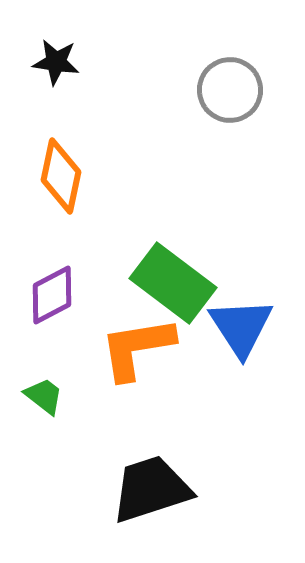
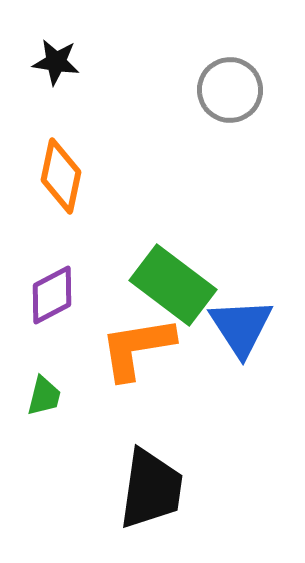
green rectangle: moved 2 px down
green trapezoid: rotated 66 degrees clockwise
black trapezoid: rotated 116 degrees clockwise
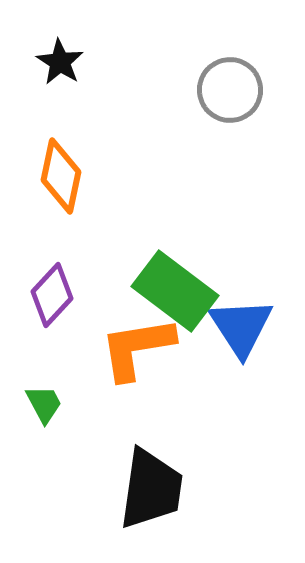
black star: moved 4 px right; rotated 24 degrees clockwise
green rectangle: moved 2 px right, 6 px down
purple diamond: rotated 20 degrees counterclockwise
green trapezoid: moved 8 px down; rotated 42 degrees counterclockwise
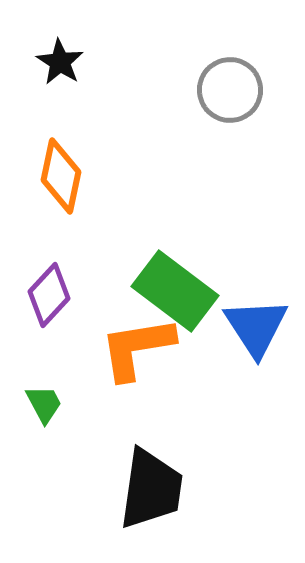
purple diamond: moved 3 px left
blue triangle: moved 15 px right
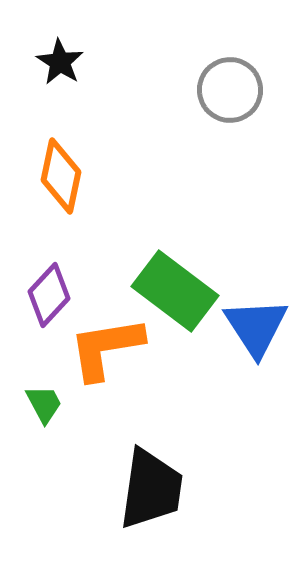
orange L-shape: moved 31 px left
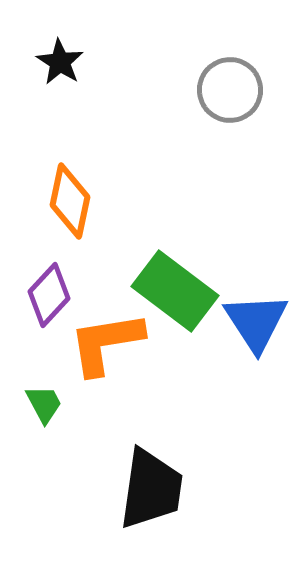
orange diamond: moved 9 px right, 25 px down
blue triangle: moved 5 px up
orange L-shape: moved 5 px up
